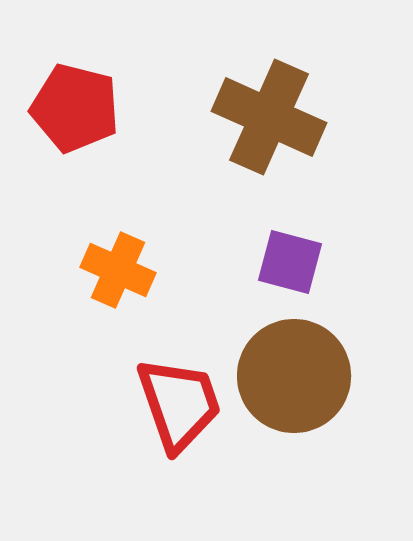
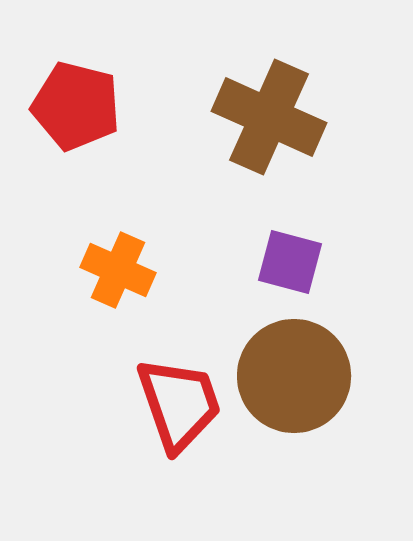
red pentagon: moved 1 px right, 2 px up
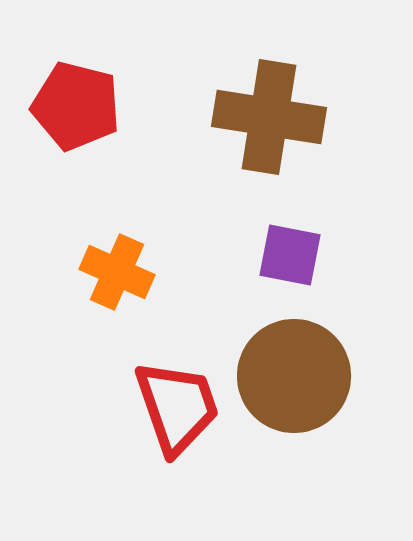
brown cross: rotated 15 degrees counterclockwise
purple square: moved 7 px up; rotated 4 degrees counterclockwise
orange cross: moved 1 px left, 2 px down
red trapezoid: moved 2 px left, 3 px down
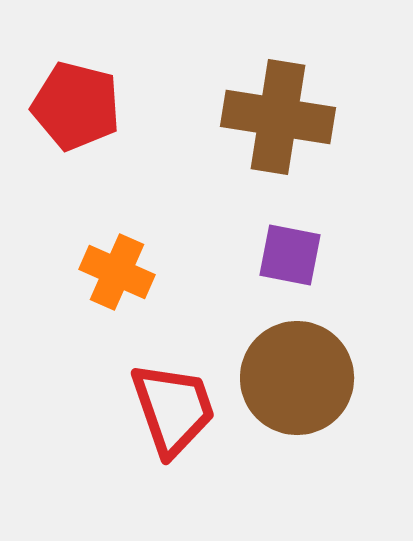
brown cross: moved 9 px right
brown circle: moved 3 px right, 2 px down
red trapezoid: moved 4 px left, 2 px down
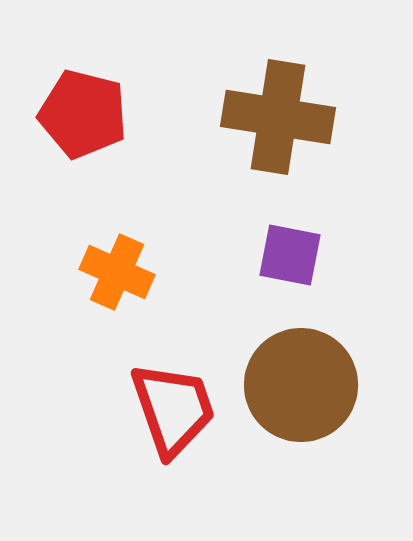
red pentagon: moved 7 px right, 8 px down
brown circle: moved 4 px right, 7 px down
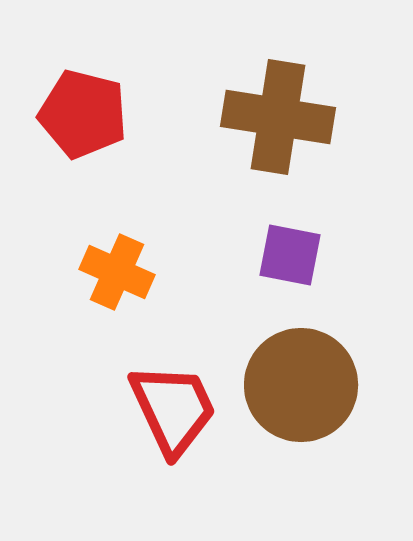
red trapezoid: rotated 6 degrees counterclockwise
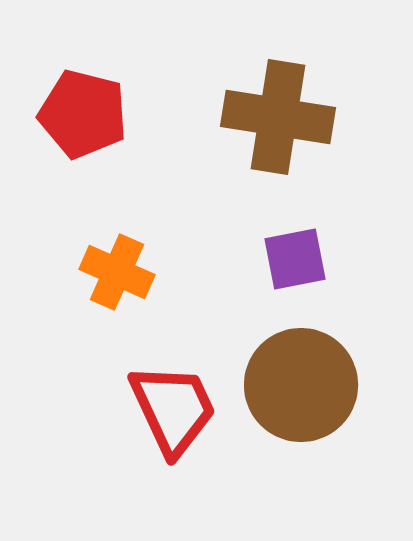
purple square: moved 5 px right, 4 px down; rotated 22 degrees counterclockwise
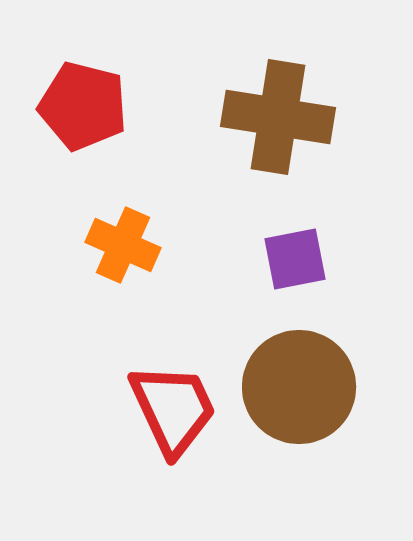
red pentagon: moved 8 px up
orange cross: moved 6 px right, 27 px up
brown circle: moved 2 px left, 2 px down
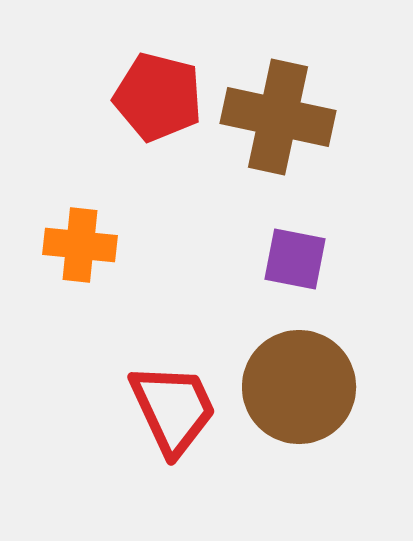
red pentagon: moved 75 px right, 9 px up
brown cross: rotated 3 degrees clockwise
orange cross: moved 43 px left; rotated 18 degrees counterclockwise
purple square: rotated 22 degrees clockwise
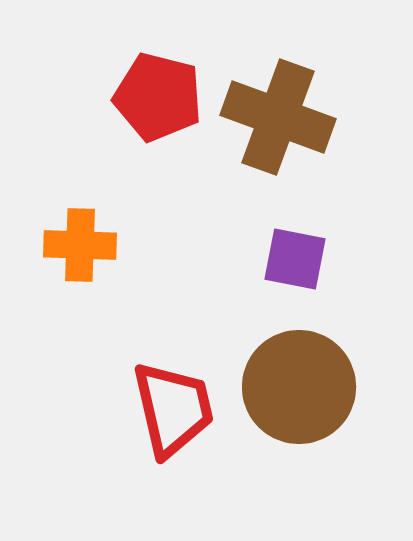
brown cross: rotated 8 degrees clockwise
orange cross: rotated 4 degrees counterclockwise
red trapezoid: rotated 12 degrees clockwise
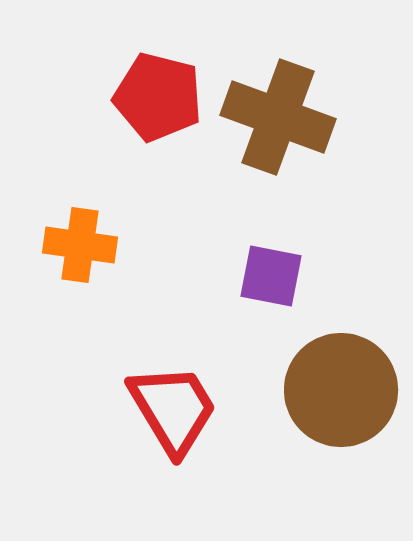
orange cross: rotated 6 degrees clockwise
purple square: moved 24 px left, 17 px down
brown circle: moved 42 px right, 3 px down
red trapezoid: rotated 18 degrees counterclockwise
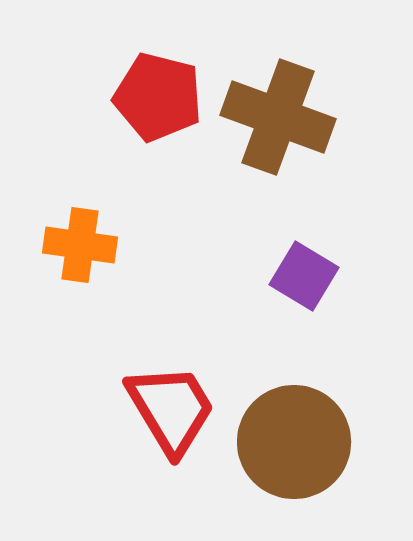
purple square: moved 33 px right; rotated 20 degrees clockwise
brown circle: moved 47 px left, 52 px down
red trapezoid: moved 2 px left
